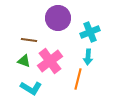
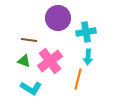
cyan cross: moved 4 px left; rotated 12 degrees clockwise
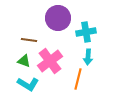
cyan L-shape: moved 3 px left, 4 px up
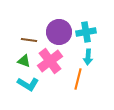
purple circle: moved 1 px right, 14 px down
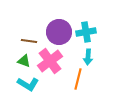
brown line: moved 1 px down
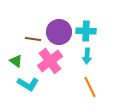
cyan cross: moved 1 px up; rotated 12 degrees clockwise
brown line: moved 4 px right, 2 px up
cyan arrow: moved 1 px left, 1 px up
green triangle: moved 8 px left; rotated 16 degrees clockwise
orange line: moved 12 px right, 8 px down; rotated 40 degrees counterclockwise
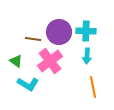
orange line: moved 3 px right; rotated 15 degrees clockwise
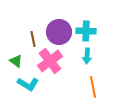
brown line: rotated 70 degrees clockwise
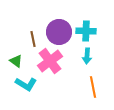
cyan L-shape: moved 2 px left
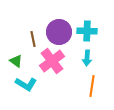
cyan cross: moved 1 px right
cyan arrow: moved 2 px down
pink cross: moved 2 px right
orange line: moved 1 px left, 1 px up; rotated 20 degrees clockwise
